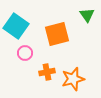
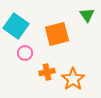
orange star: rotated 20 degrees counterclockwise
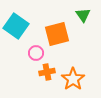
green triangle: moved 4 px left
pink circle: moved 11 px right
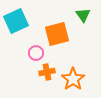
cyan square: moved 5 px up; rotated 30 degrees clockwise
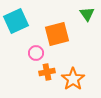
green triangle: moved 4 px right, 1 px up
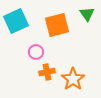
orange square: moved 9 px up
pink circle: moved 1 px up
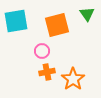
cyan square: rotated 15 degrees clockwise
pink circle: moved 6 px right, 1 px up
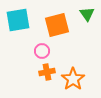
cyan square: moved 2 px right, 1 px up
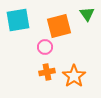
orange square: moved 2 px right, 1 px down
pink circle: moved 3 px right, 4 px up
orange star: moved 1 px right, 3 px up
